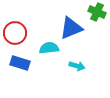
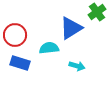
green cross: rotated 30 degrees clockwise
blue triangle: rotated 10 degrees counterclockwise
red circle: moved 2 px down
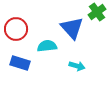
blue triangle: moved 1 px right; rotated 40 degrees counterclockwise
red circle: moved 1 px right, 6 px up
cyan semicircle: moved 2 px left, 2 px up
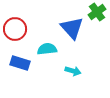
red circle: moved 1 px left
cyan semicircle: moved 3 px down
cyan arrow: moved 4 px left, 5 px down
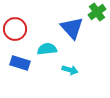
cyan arrow: moved 3 px left, 1 px up
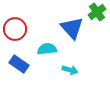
blue rectangle: moved 1 px left, 1 px down; rotated 18 degrees clockwise
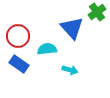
red circle: moved 3 px right, 7 px down
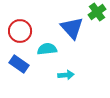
red circle: moved 2 px right, 5 px up
cyan arrow: moved 4 px left, 5 px down; rotated 21 degrees counterclockwise
